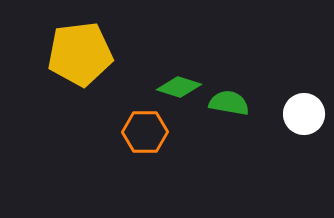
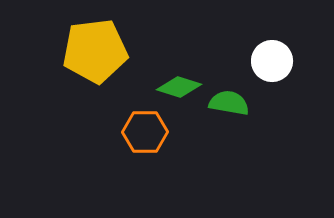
yellow pentagon: moved 15 px right, 3 px up
white circle: moved 32 px left, 53 px up
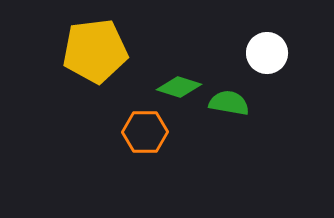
white circle: moved 5 px left, 8 px up
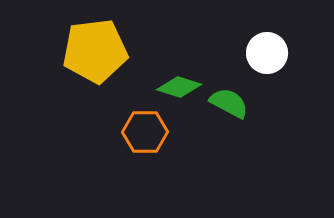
green semicircle: rotated 18 degrees clockwise
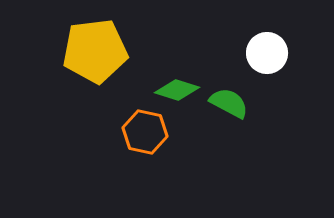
green diamond: moved 2 px left, 3 px down
orange hexagon: rotated 12 degrees clockwise
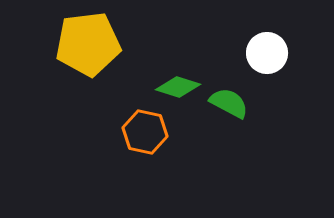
yellow pentagon: moved 7 px left, 7 px up
green diamond: moved 1 px right, 3 px up
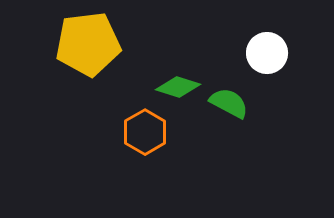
orange hexagon: rotated 18 degrees clockwise
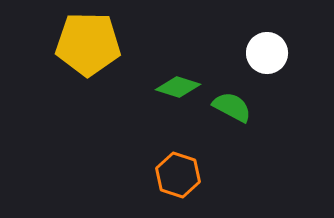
yellow pentagon: rotated 8 degrees clockwise
green semicircle: moved 3 px right, 4 px down
orange hexagon: moved 33 px right, 43 px down; rotated 12 degrees counterclockwise
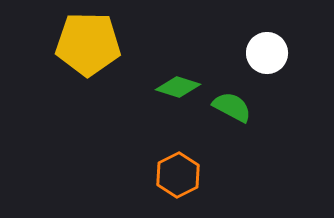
orange hexagon: rotated 15 degrees clockwise
